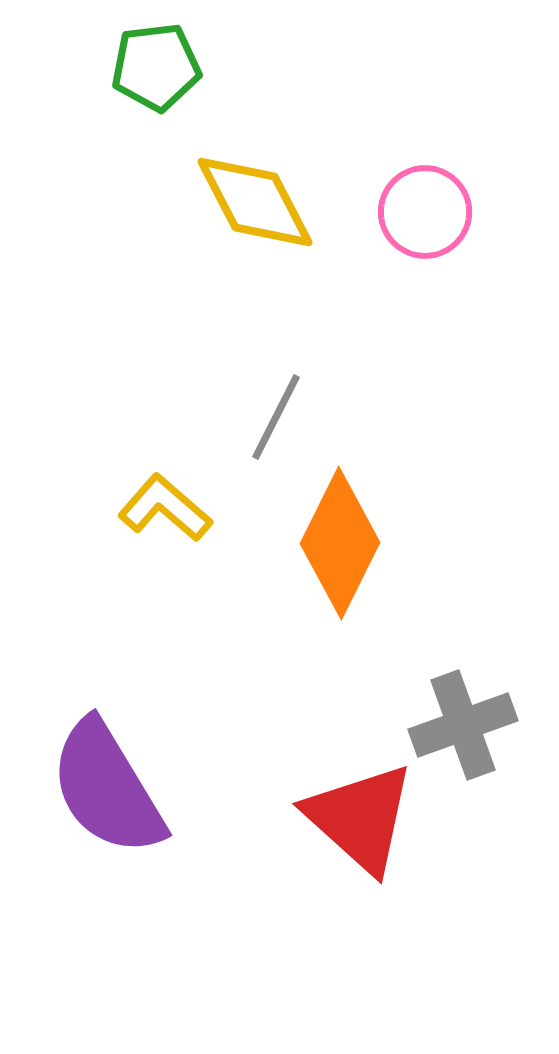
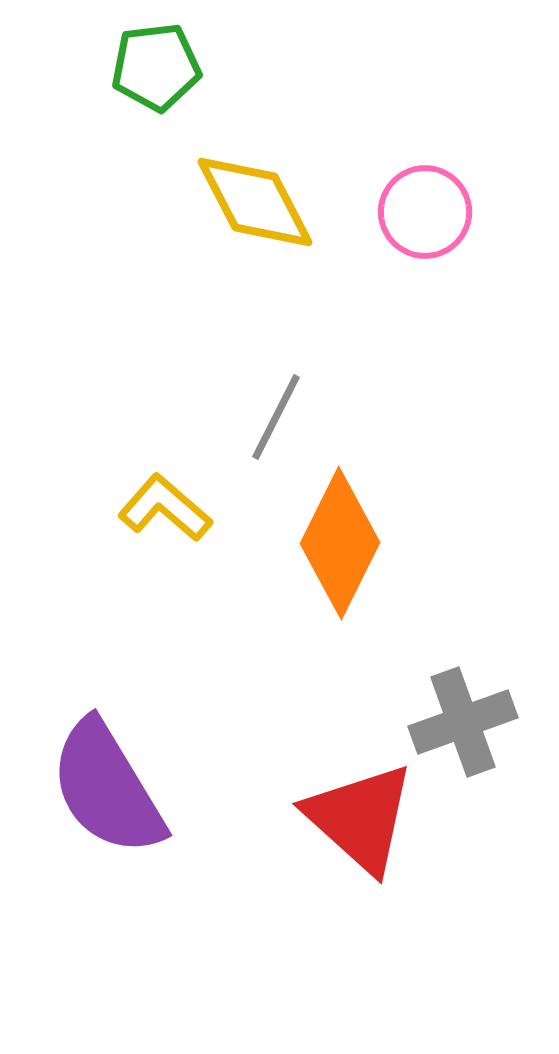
gray cross: moved 3 px up
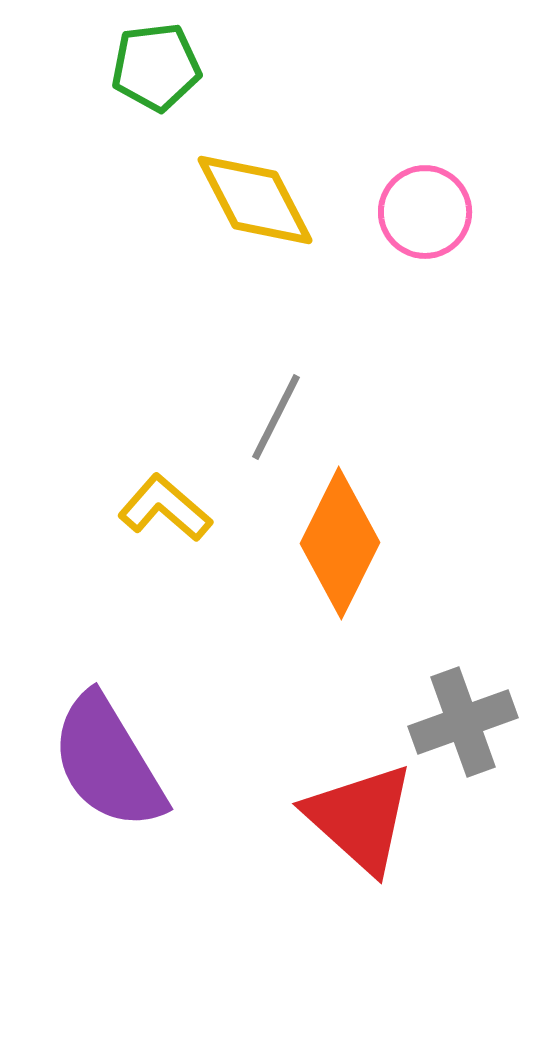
yellow diamond: moved 2 px up
purple semicircle: moved 1 px right, 26 px up
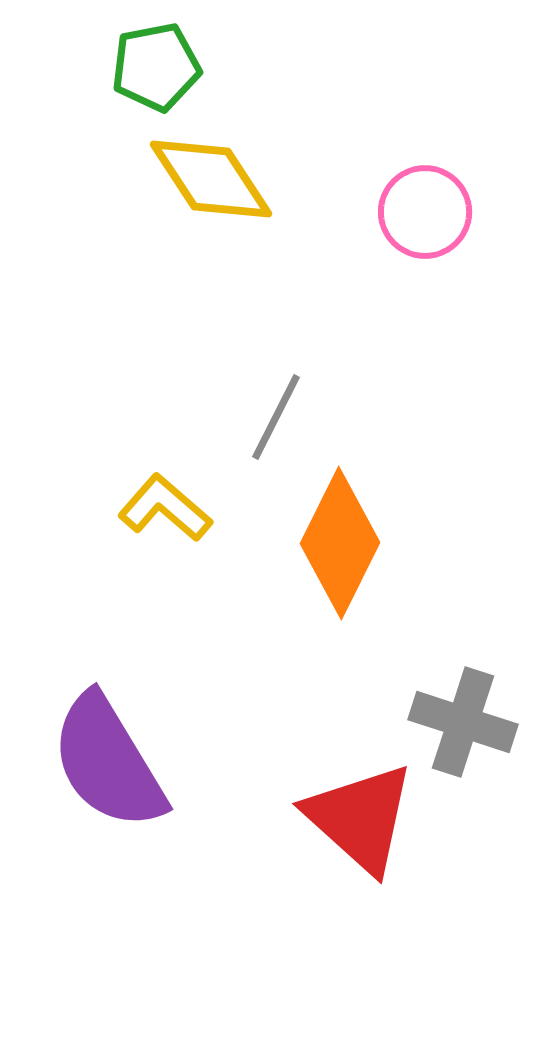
green pentagon: rotated 4 degrees counterclockwise
yellow diamond: moved 44 px left, 21 px up; rotated 6 degrees counterclockwise
gray cross: rotated 38 degrees clockwise
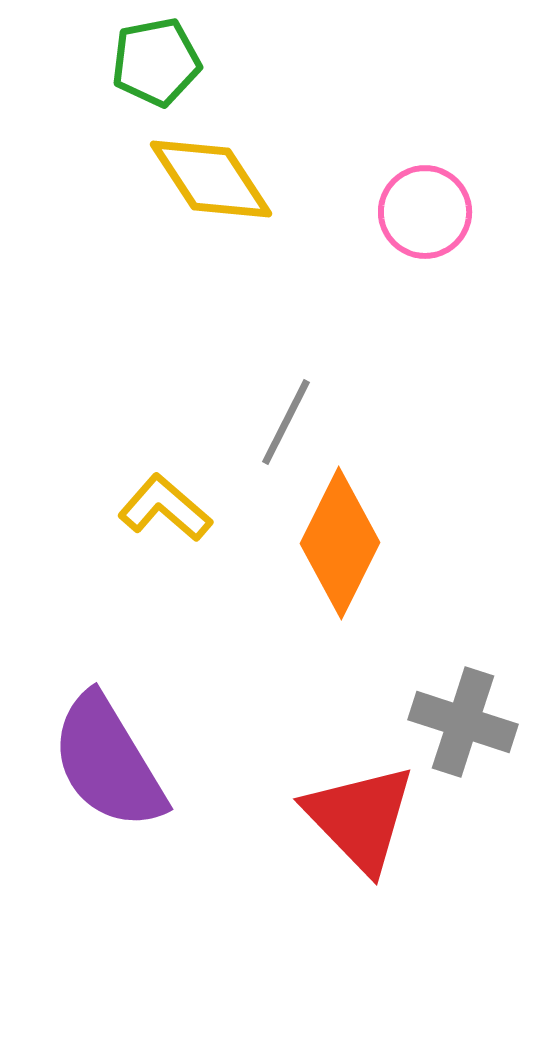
green pentagon: moved 5 px up
gray line: moved 10 px right, 5 px down
red triangle: rotated 4 degrees clockwise
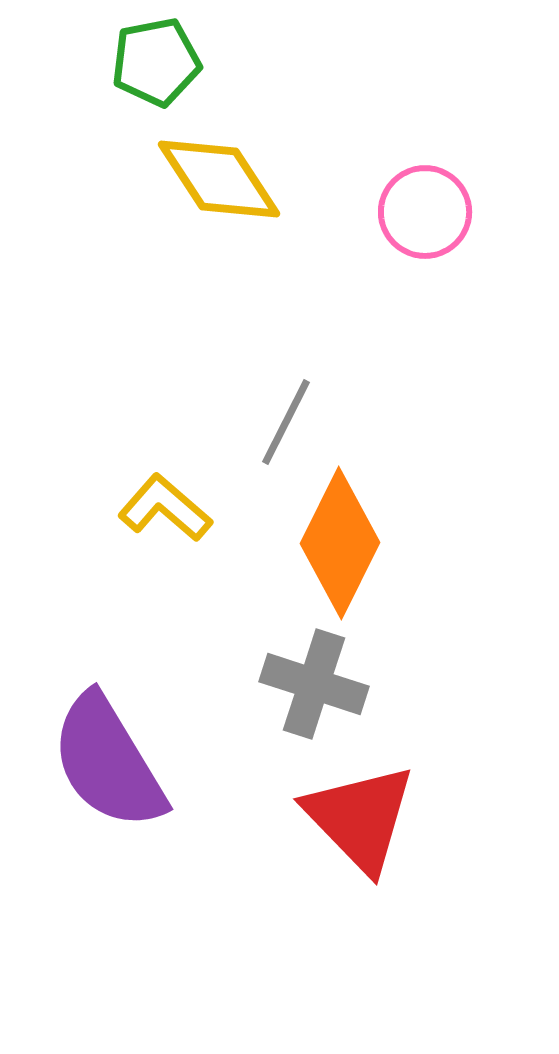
yellow diamond: moved 8 px right
gray cross: moved 149 px left, 38 px up
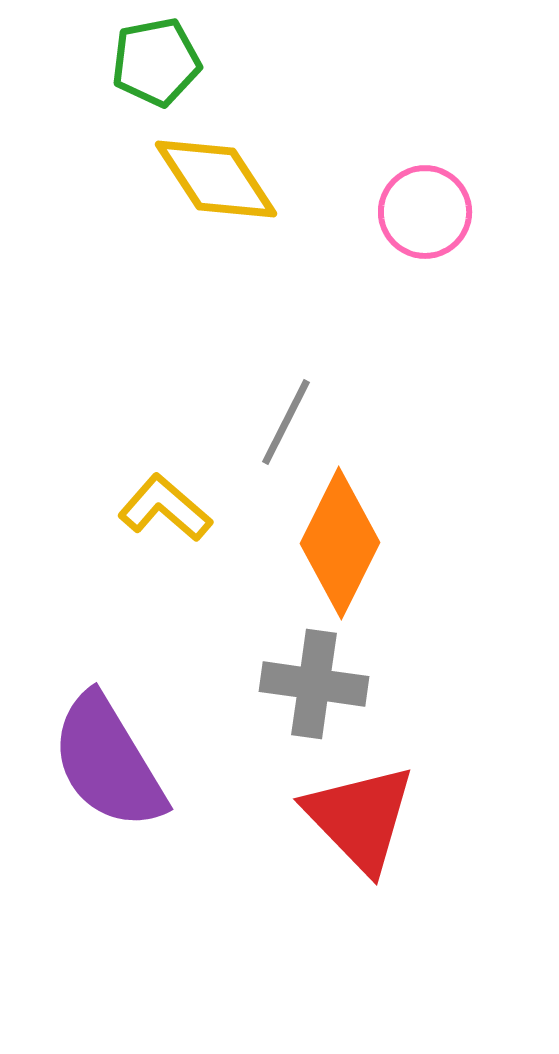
yellow diamond: moved 3 px left
gray cross: rotated 10 degrees counterclockwise
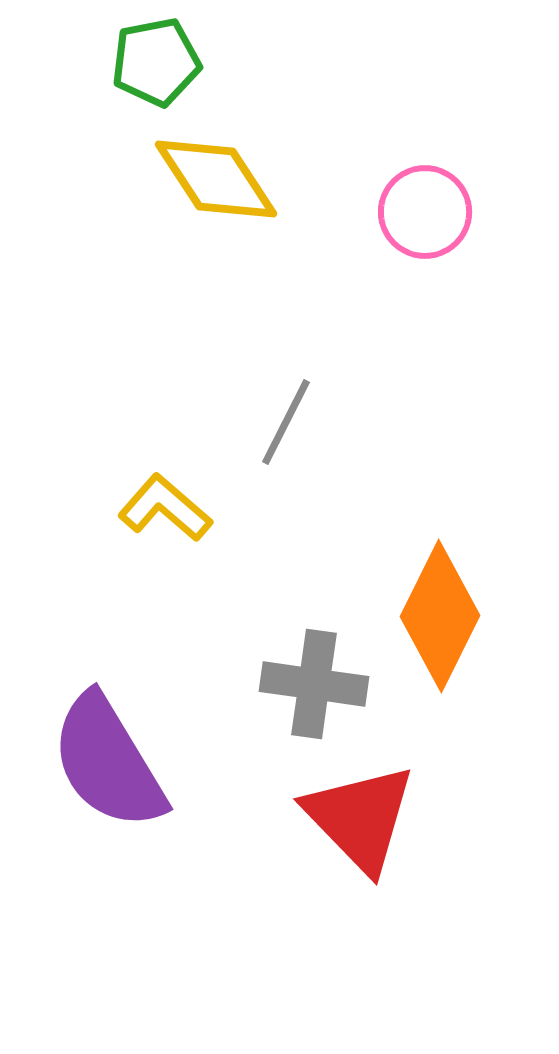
orange diamond: moved 100 px right, 73 px down
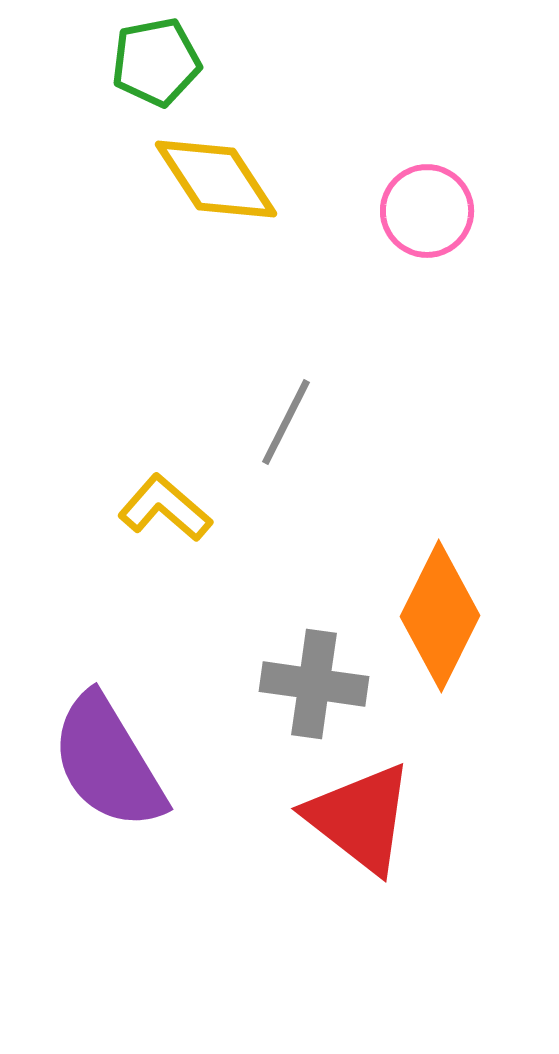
pink circle: moved 2 px right, 1 px up
red triangle: rotated 8 degrees counterclockwise
